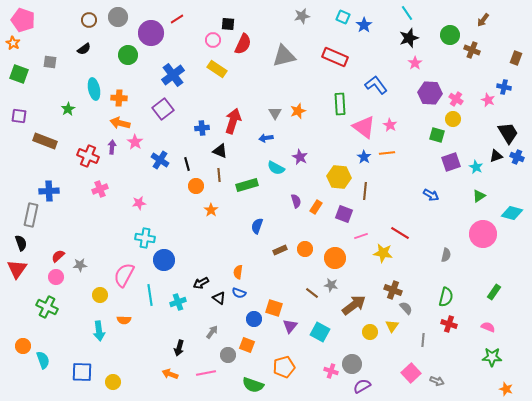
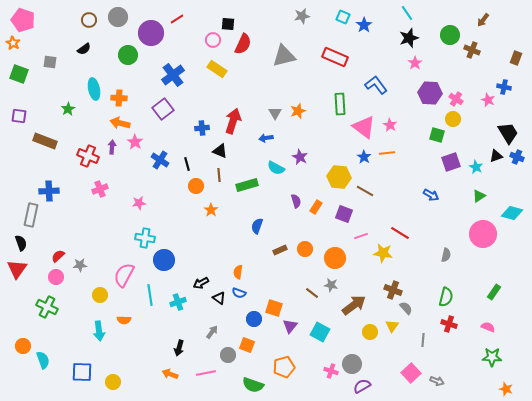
brown line at (365, 191): rotated 66 degrees counterclockwise
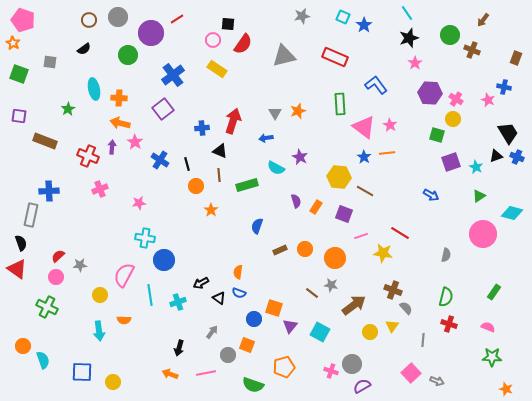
red semicircle at (243, 44): rotated 10 degrees clockwise
red triangle at (17, 269): rotated 30 degrees counterclockwise
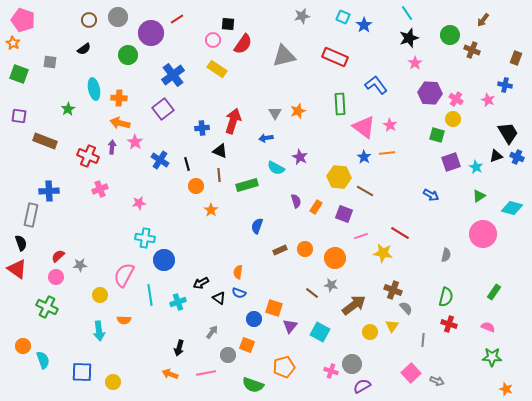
blue cross at (504, 87): moved 1 px right, 2 px up
cyan diamond at (512, 213): moved 5 px up
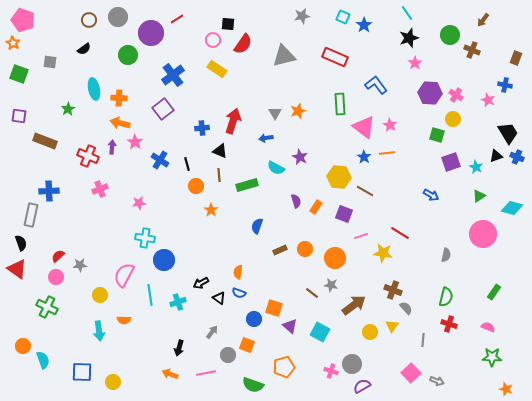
pink cross at (456, 99): moved 4 px up
purple triangle at (290, 326): rotated 28 degrees counterclockwise
